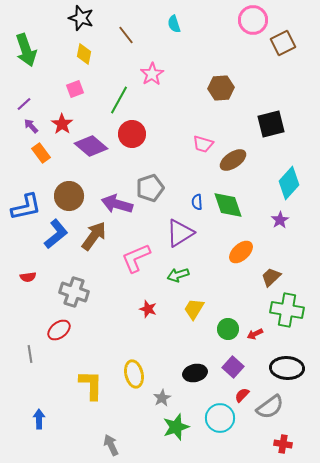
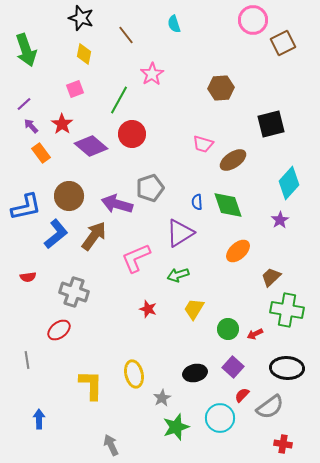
orange ellipse at (241, 252): moved 3 px left, 1 px up
gray line at (30, 354): moved 3 px left, 6 px down
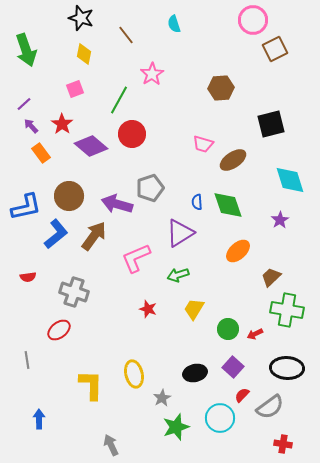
brown square at (283, 43): moved 8 px left, 6 px down
cyan diamond at (289, 183): moved 1 px right, 3 px up; rotated 60 degrees counterclockwise
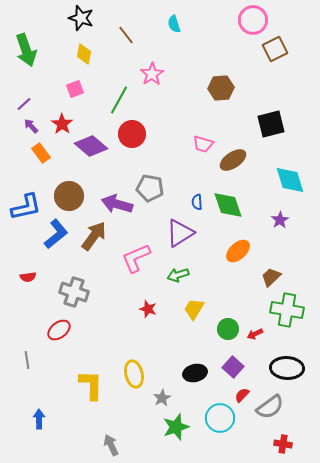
gray pentagon at (150, 188): rotated 28 degrees clockwise
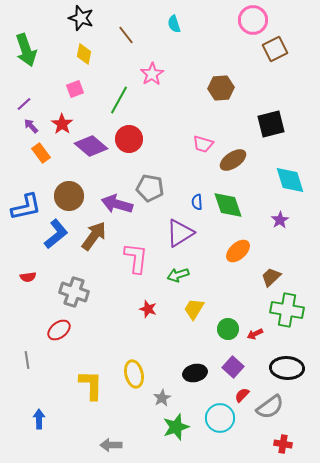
red circle at (132, 134): moved 3 px left, 5 px down
pink L-shape at (136, 258): rotated 120 degrees clockwise
gray arrow at (111, 445): rotated 65 degrees counterclockwise
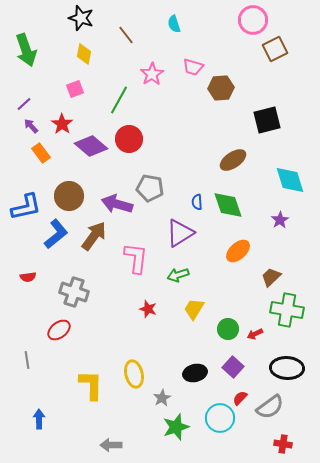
black square at (271, 124): moved 4 px left, 4 px up
pink trapezoid at (203, 144): moved 10 px left, 77 px up
red semicircle at (242, 395): moved 2 px left, 3 px down
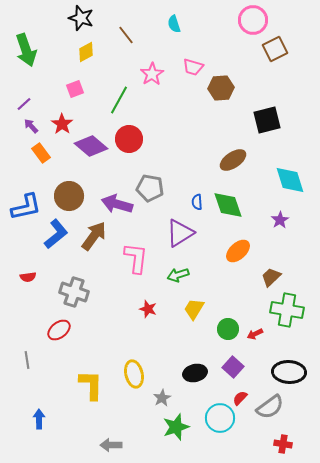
yellow diamond at (84, 54): moved 2 px right, 2 px up; rotated 50 degrees clockwise
black ellipse at (287, 368): moved 2 px right, 4 px down
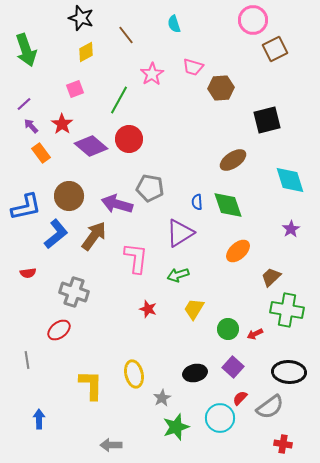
purple star at (280, 220): moved 11 px right, 9 px down
red semicircle at (28, 277): moved 4 px up
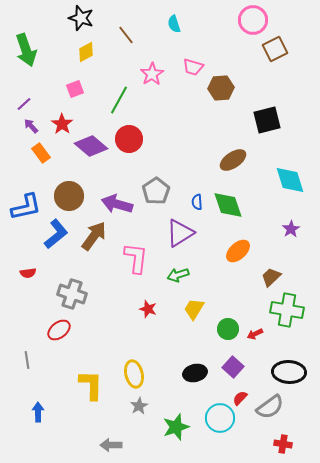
gray pentagon at (150, 188): moved 6 px right, 3 px down; rotated 28 degrees clockwise
gray cross at (74, 292): moved 2 px left, 2 px down
gray star at (162, 398): moved 23 px left, 8 px down
blue arrow at (39, 419): moved 1 px left, 7 px up
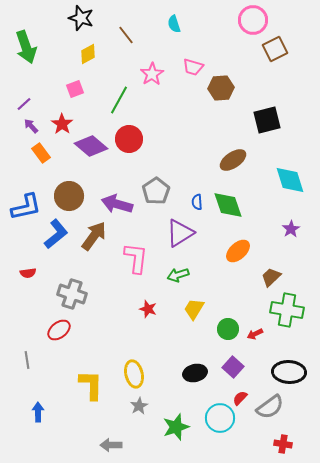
green arrow at (26, 50): moved 3 px up
yellow diamond at (86, 52): moved 2 px right, 2 px down
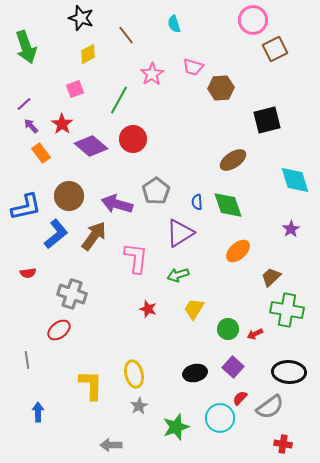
red circle at (129, 139): moved 4 px right
cyan diamond at (290, 180): moved 5 px right
